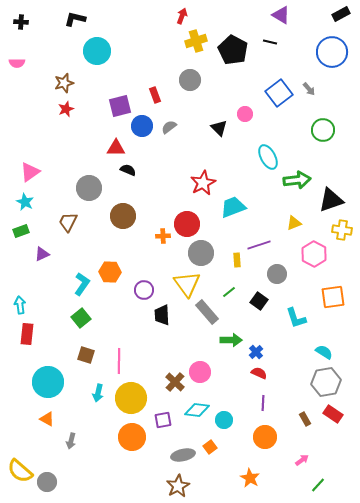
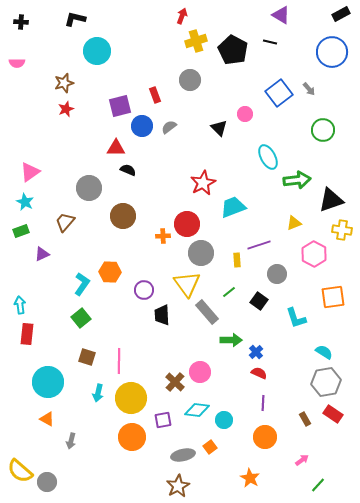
brown trapezoid at (68, 222): moved 3 px left; rotated 15 degrees clockwise
brown square at (86, 355): moved 1 px right, 2 px down
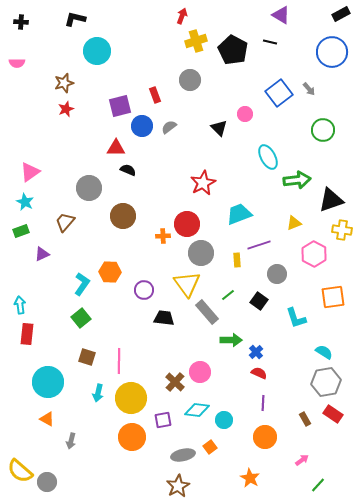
cyan trapezoid at (233, 207): moved 6 px right, 7 px down
green line at (229, 292): moved 1 px left, 3 px down
black trapezoid at (162, 315): moved 2 px right, 3 px down; rotated 100 degrees clockwise
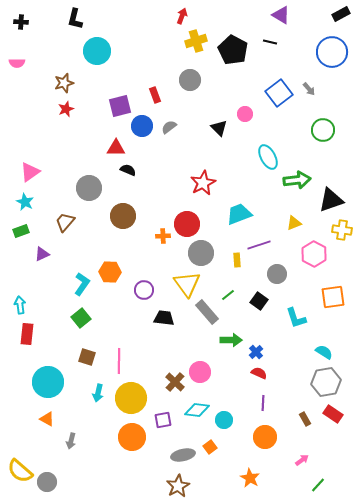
black L-shape at (75, 19): rotated 90 degrees counterclockwise
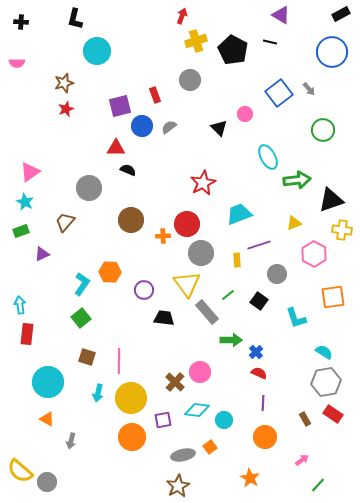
brown circle at (123, 216): moved 8 px right, 4 px down
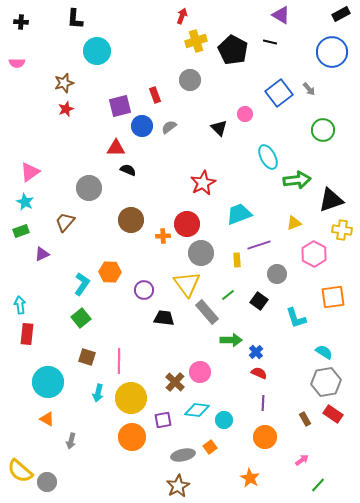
black L-shape at (75, 19): rotated 10 degrees counterclockwise
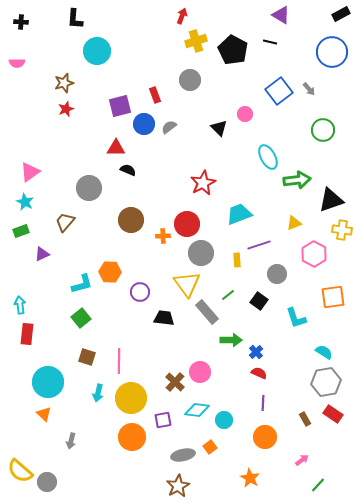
blue square at (279, 93): moved 2 px up
blue circle at (142, 126): moved 2 px right, 2 px up
cyan L-shape at (82, 284): rotated 40 degrees clockwise
purple circle at (144, 290): moved 4 px left, 2 px down
orange triangle at (47, 419): moved 3 px left, 5 px up; rotated 14 degrees clockwise
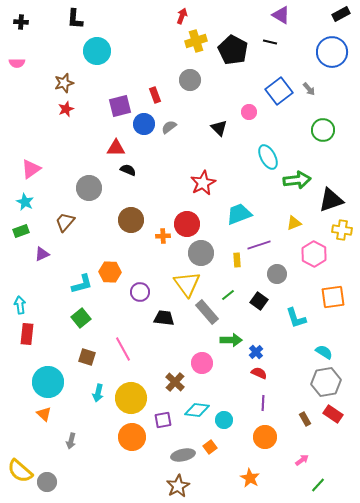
pink circle at (245, 114): moved 4 px right, 2 px up
pink triangle at (30, 172): moved 1 px right, 3 px up
pink line at (119, 361): moved 4 px right, 12 px up; rotated 30 degrees counterclockwise
pink circle at (200, 372): moved 2 px right, 9 px up
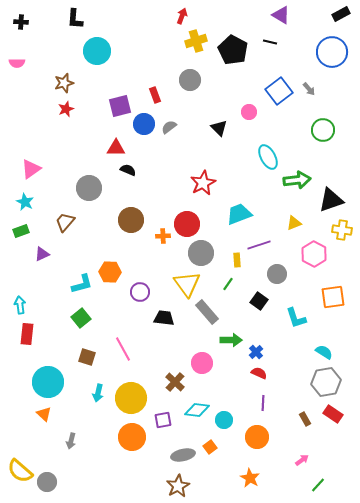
green line at (228, 295): moved 11 px up; rotated 16 degrees counterclockwise
orange circle at (265, 437): moved 8 px left
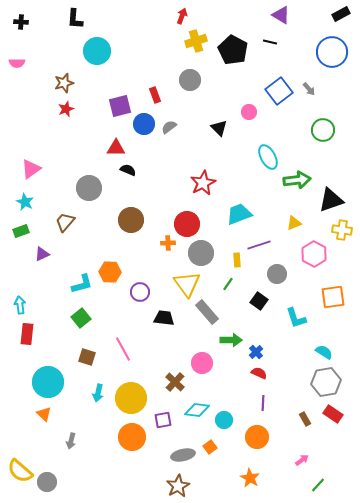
orange cross at (163, 236): moved 5 px right, 7 px down
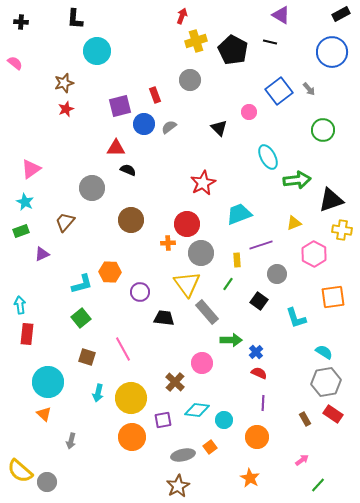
pink semicircle at (17, 63): moved 2 px left; rotated 140 degrees counterclockwise
gray circle at (89, 188): moved 3 px right
purple line at (259, 245): moved 2 px right
